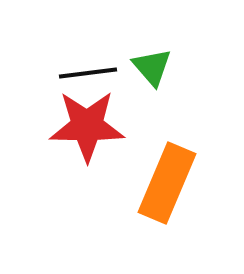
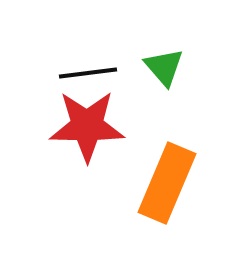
green triangle: moved 12 px right
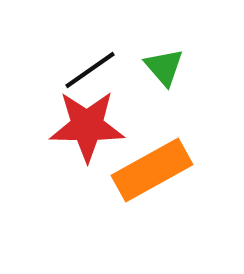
black line: moved 2 px right, 3 px up; rotated 28 degrees counterclockwise
orange rectangle: moved 15 px left, 13 px up; rotated 38 degrees clockwise
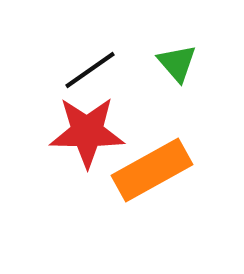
green triangle: moved 13 px right, 4 px up
red star: moved 6 px down
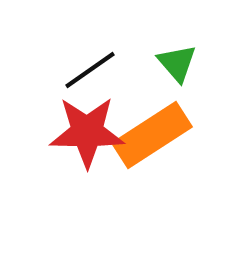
orange rectangle: moved 35 px up; rotated 4 degrees counterclockwise
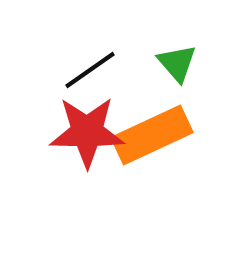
orange rectangle: rotated 8 degrees clockwise
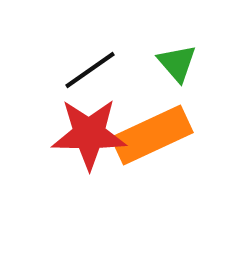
red star: moved 2 px right, 2 px down
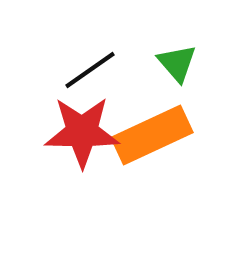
red star: moved 7 px left, 2 px up
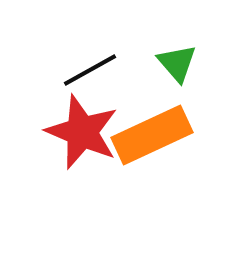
black line: rotated 6 degrees clockwise
red star: rotated 22 degrees clockwise
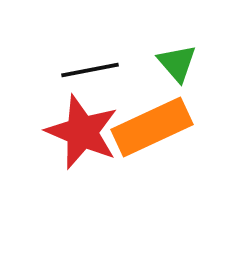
black line: rotated 18 degrees clockwise
orange rectangle: moved 8 px up
